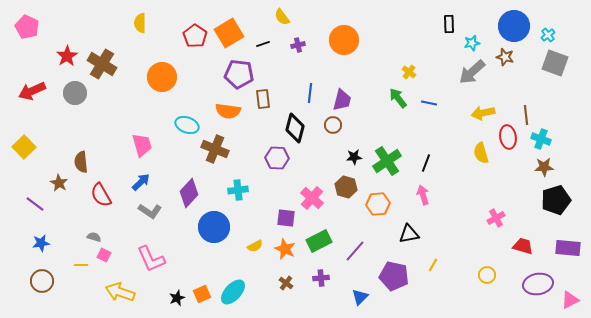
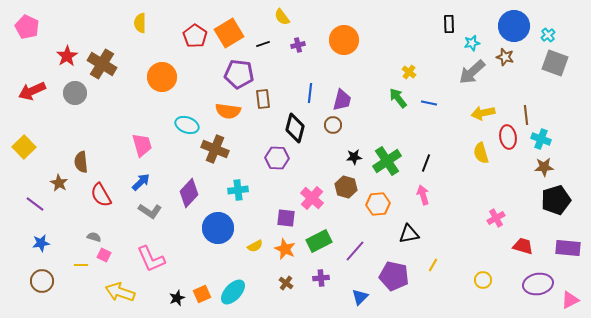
blue circle at (214, 227): moved 4 px right, 1 px down
yellow circle at (487, 275): moved 4 px left, 5 px down
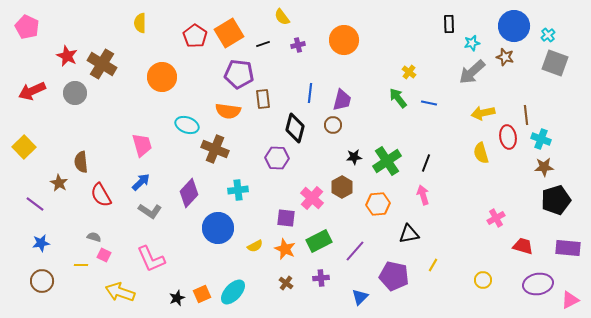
red star at (67, 56): rotated 15 degrees counterclockwise
brown hexagon at (346, 187): moved 4 px left; rotated 15 degrees clockwise
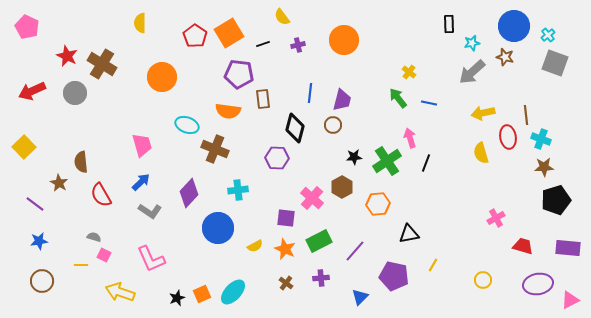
pink arrow at (423, 195): moved 13 px left, 57 px up
blue star at (41, 243): moved 2 px left, 2 px up
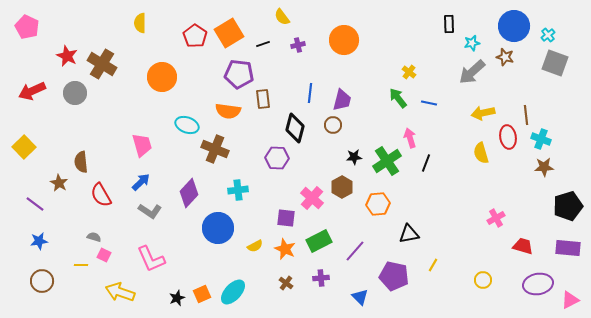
black pentagon at (556, 200): moved 12 px right, 6 px down
blue triangle at (360, 297): rotated 30 degrees counterclockwise
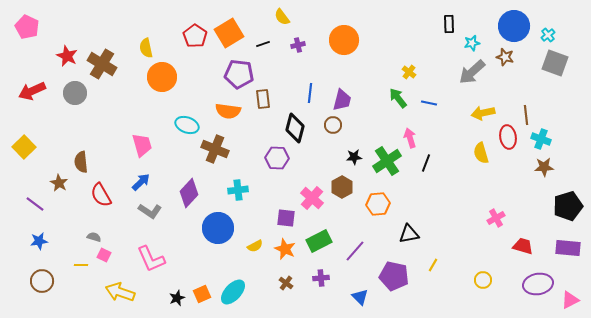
yellow semicircle at (140, 23): moved 6 px right, 25 px down; rotated 12 degrees counterclockwise
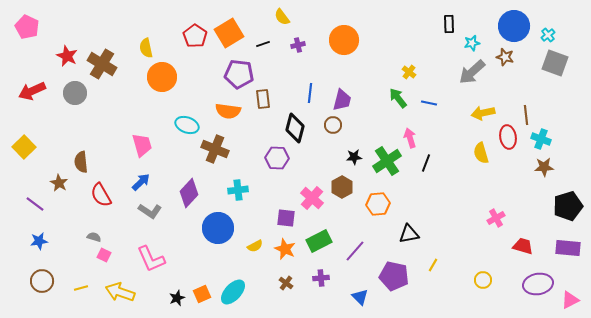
yellow line at (81, 265): moved 23 px down; rotated 16 degrees counterclockwise
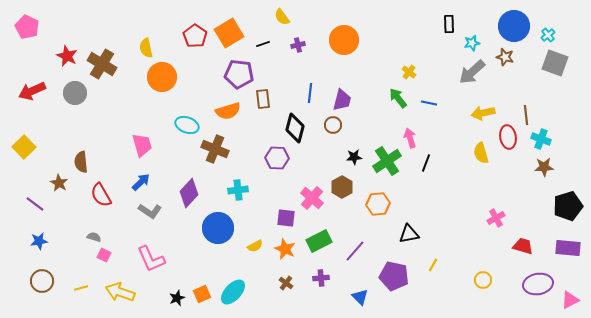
orange semicircle at (228, 111): rotated 25 degrees counterclockwise
